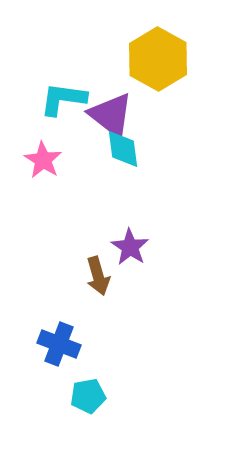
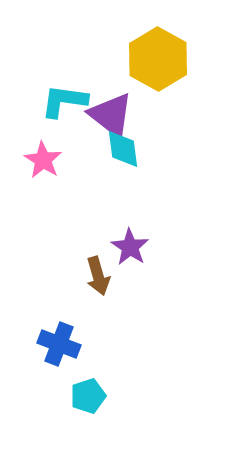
cyan L-shape: moved 1 px right, 2 px down
cyan pentagon: rotated 8 degrees counterclockwise
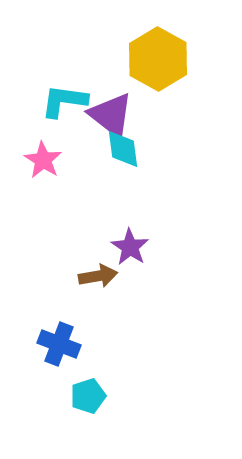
brown arrow: rotated 84 degrees counterclockwise
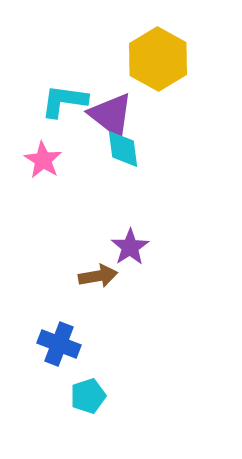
purple star: rotated 6 degrees clockwise
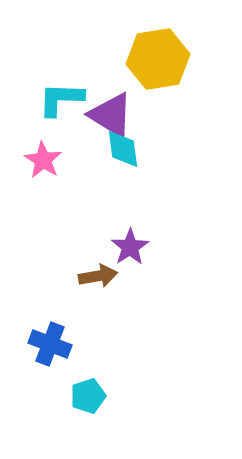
yellow hexagon: rotated 22 degrees clockwise
cyan L-shape: moved 3 px left, 2 px up; rotated 6 degrees counterclockwise
purple triangle: rotated 6 degrees counterclockwise
blue cross: moved 9 px left
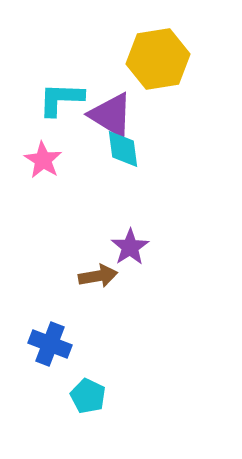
cyan pentagon: rotated 28 degrees counterclockwise
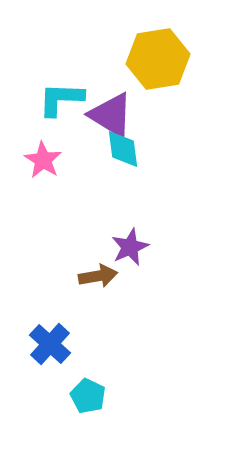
purple star: rotated 9 degrees clockwise
blue cross: rotated 21 degrees clockwise
